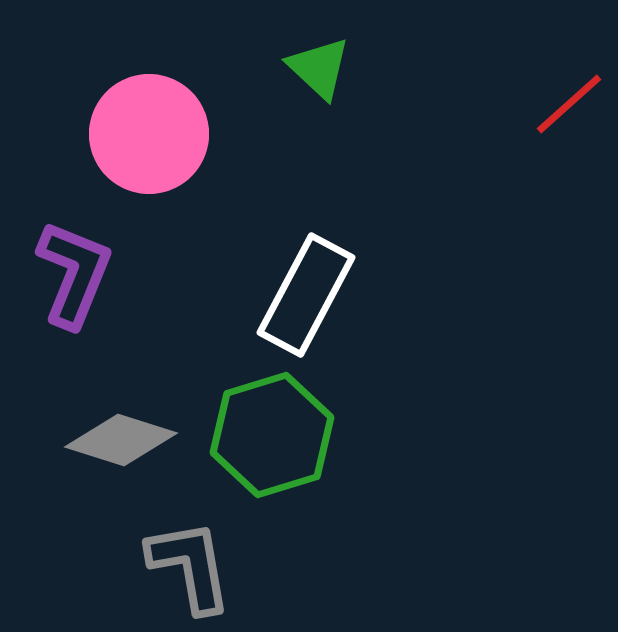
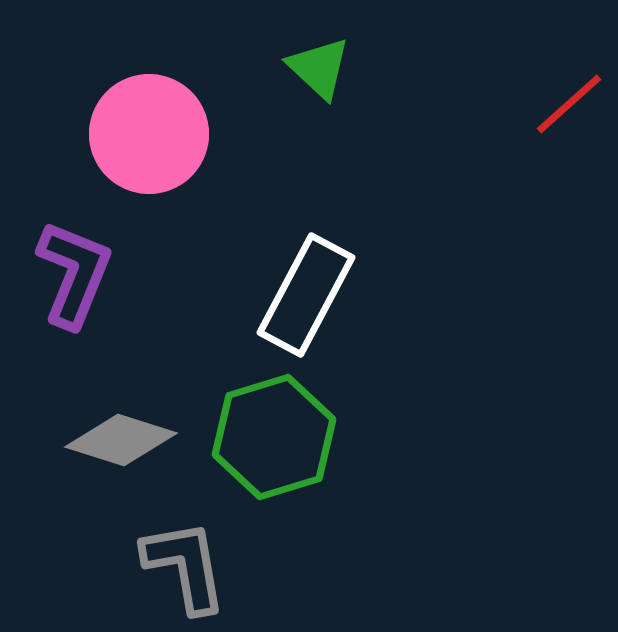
green hexagon: moved 2 px right, 2 px down
gray L-shape: moved 5 px left
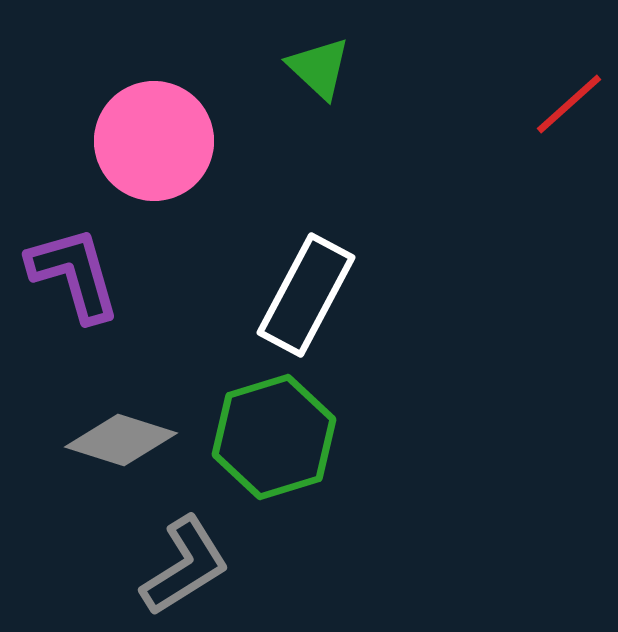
pink circle: moved 5 px right, 7 px down
purple L-shape: rotated 38 degrees counterclockwise
gray L-shape: rotated 68 degrees clockwise
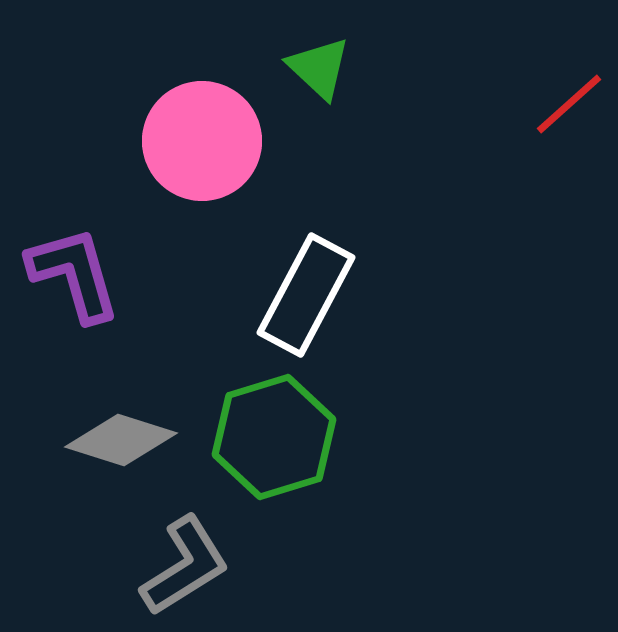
pink circle: moved 48 px right
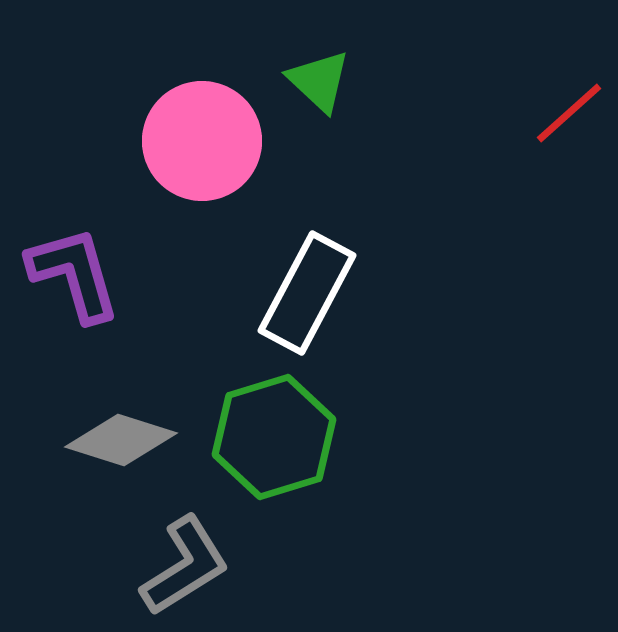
green triangle: moved 13 px down
red line: moved 9 px down
white rectangle: moved 1 px right, 2 px up
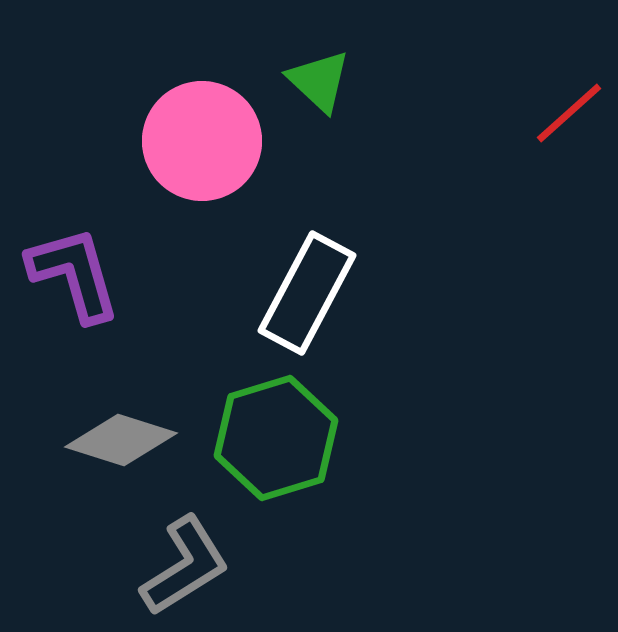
green hexagon: moved 2 px right, 1 px down
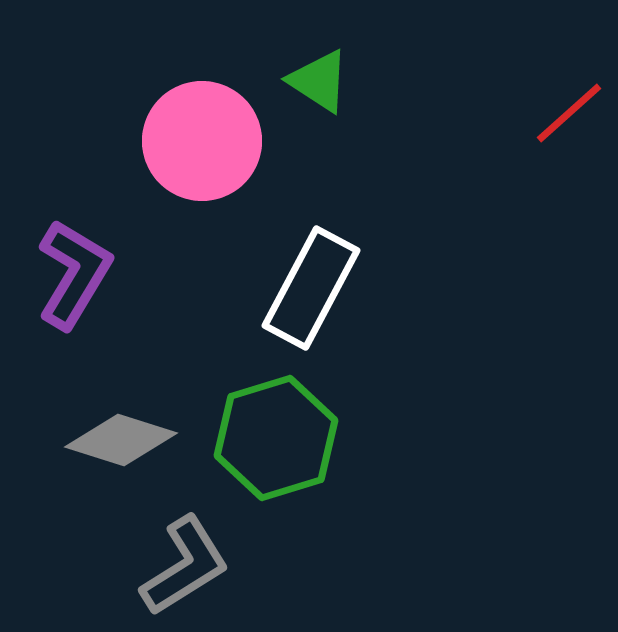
green triangle: rotated 10 degrees counterclockwise
purple L-shape: rotated 47 degrees clockwise
white rectangle: moved 4 px right, 5 px up
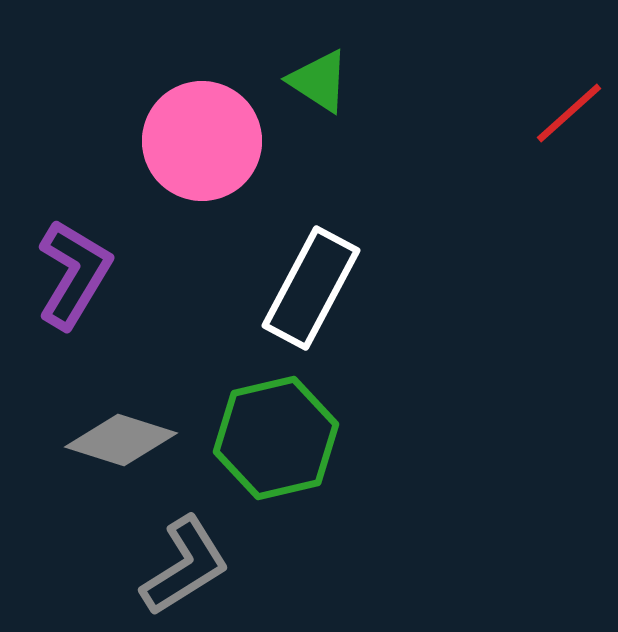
green hexagon: rotated 4 degrees clockwise
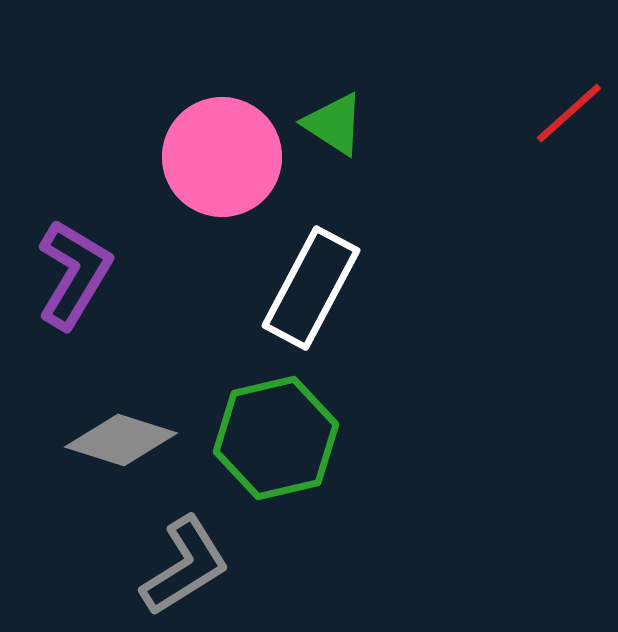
green triangle: moved 15 px right, 43 px down
pink circle: moved 20 px right, 16 px down
